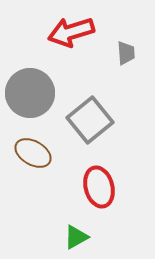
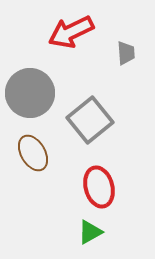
red arrow: rotated 9 degrees counterclockwise
brown ellipse: rotated 30 degrees clockwise
green triangle: moved 14 px right, 5 px up
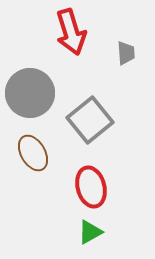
red arrow: rotated 81 degrees counterclockwise
red ellipse: moved 8 px left
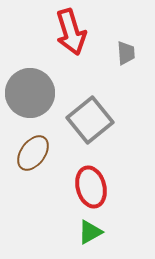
brown ellipse: rotated 66 degrees clockwise
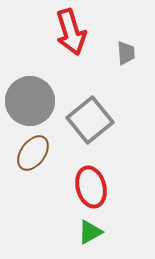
gray circle: moved 8 px down
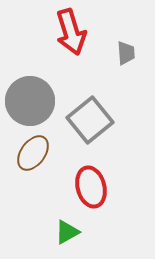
green triangle: moved 23 px left
